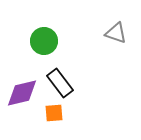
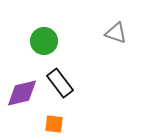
orange square: moved 11 px down; rotated 12 degrees clockwise
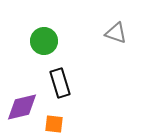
black rectangle: rotated 20 degrees clockwise
purple diamond: moved 14 px down
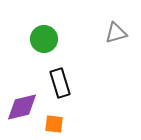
gray triangle: rotated 35 degrees counterclockwise
green circle: moved 2 px up
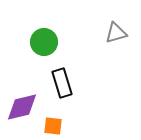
green circle: moved 3 px down
black rectangle: moved 2 px right
orange square: moved 1 px left, 2 px down
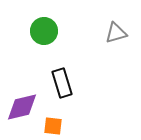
green circle: moved 11 px up
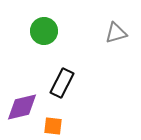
black rectangle: rotated 44 degrees clockwise
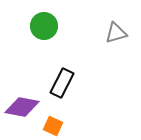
green circle: moved 5 px up
purple diamond: rotated 24 degrees clockwise
orange square: rotated 18 degrees clockwise
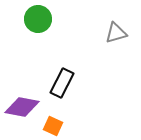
green circle: moved 6 px left, 7 px up
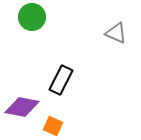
green circle: moved 6 px left, 2 px up
gray triangle: rotated 40 degrees clockwise
black rectangle: moved 1 px left, 3 px up
